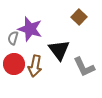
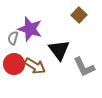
brown square: moved 2 px up
brown arrow: rotated 70 degrees counterclockwise
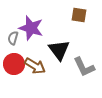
brown square: rotated 35 degrees counterclockwise
purple star: moved 1 px right, 1 px up
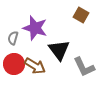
brown square: moved 2 px right; rotated 21 degrees clockwise
purple star: moved 4 px right
